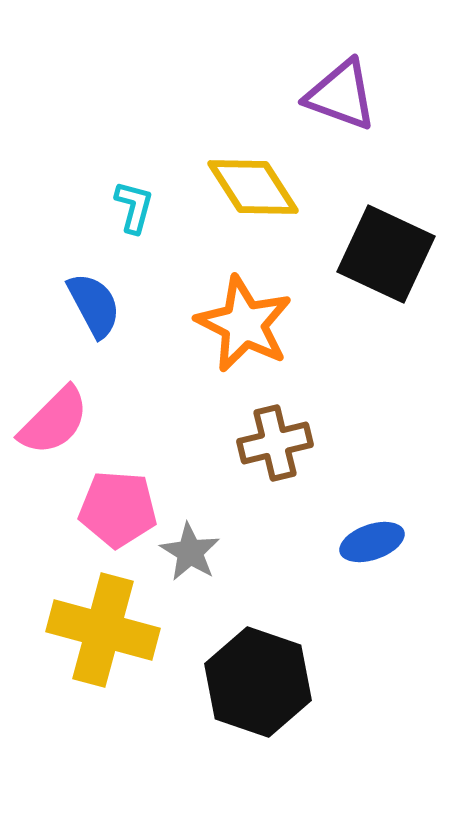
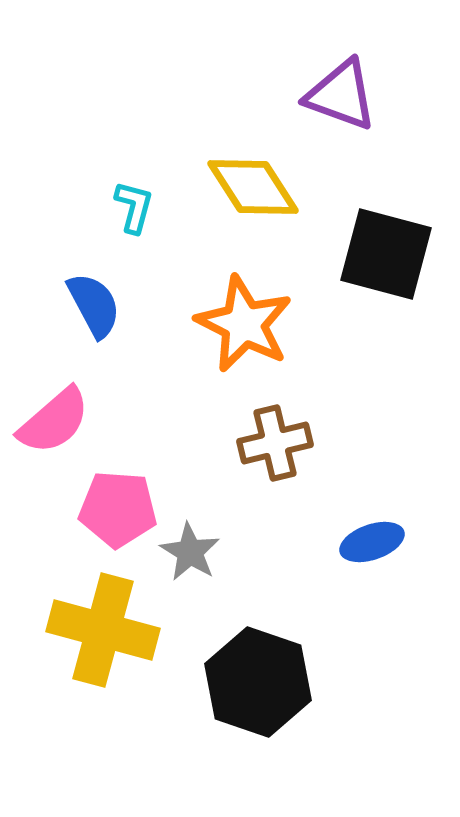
black square: rotated 10 degrees counterclockwise
pink semicircle: rotated 4 degrees clockwise
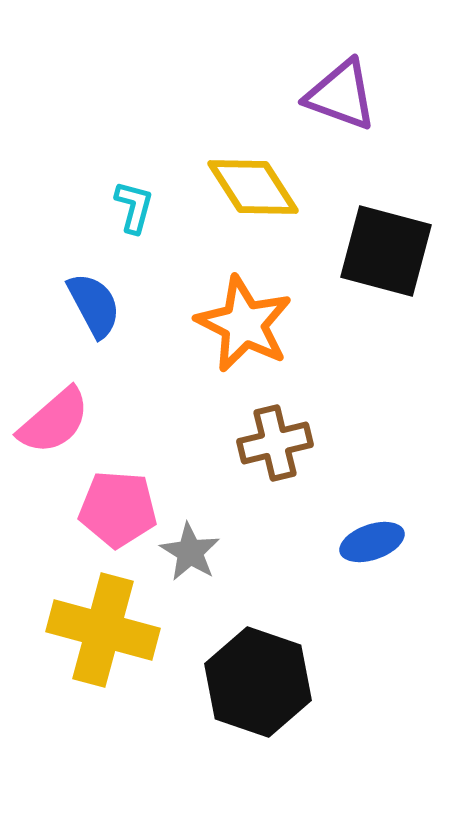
black square: moved 3 px up
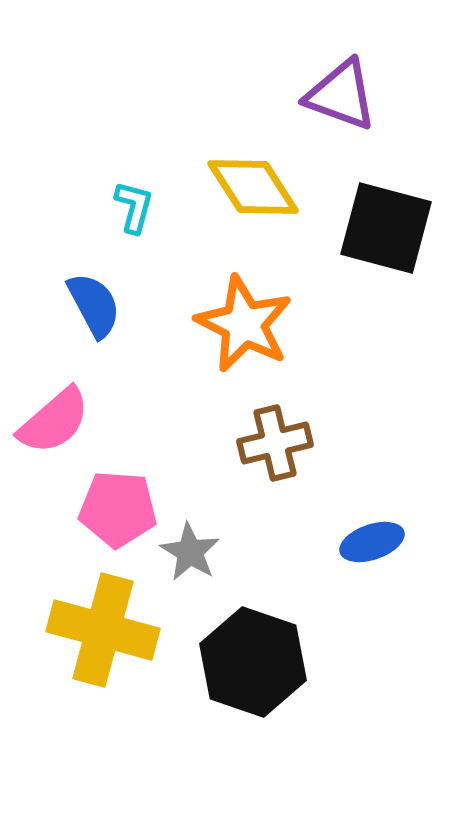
black square: moved 23 px up
black hexagon: moved 5 px left, 20 px up
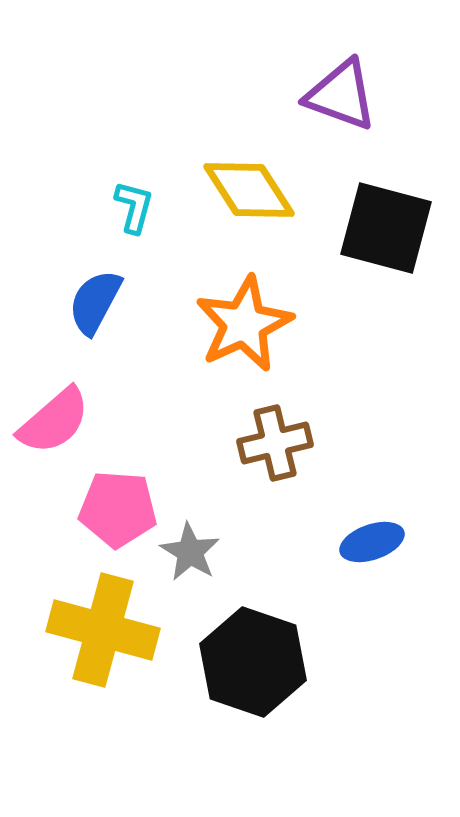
yellow diamond: moved 4 px left, 3 px down
blue semicircle: moved 1 px right, 3 px up; rotated 124 degrees counterclockwise
orange star: rotated 20 degrees clockwise
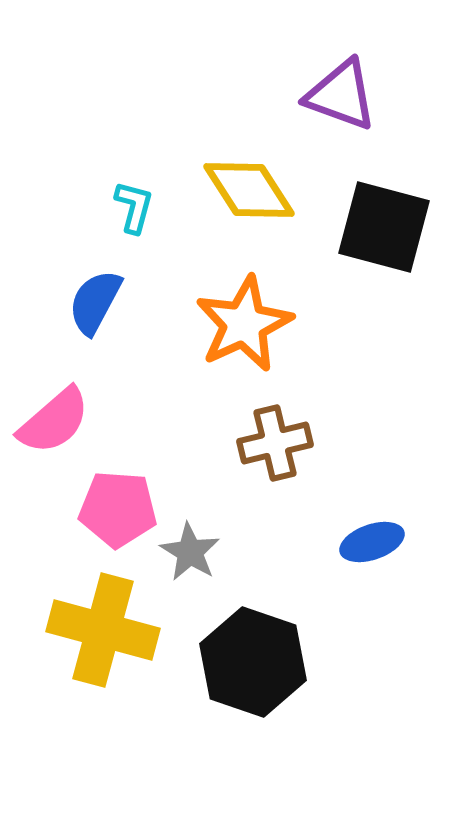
black square: moved 2 px left, 1 px up
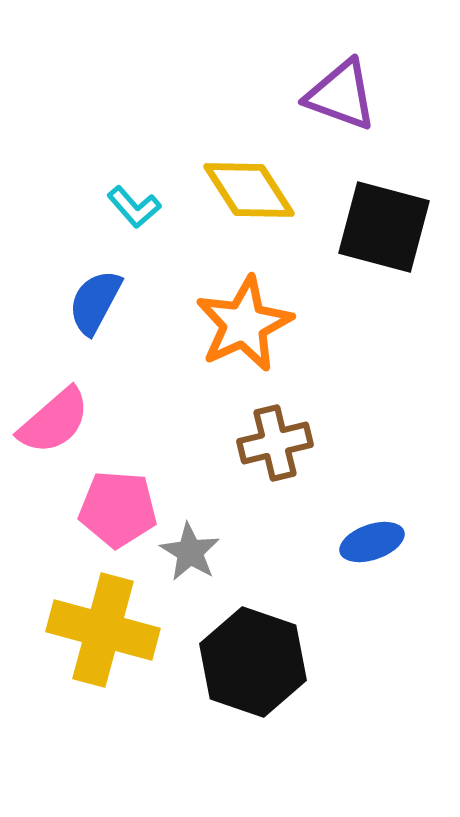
cyan L-shape: rotated 124 degrees clockwise
